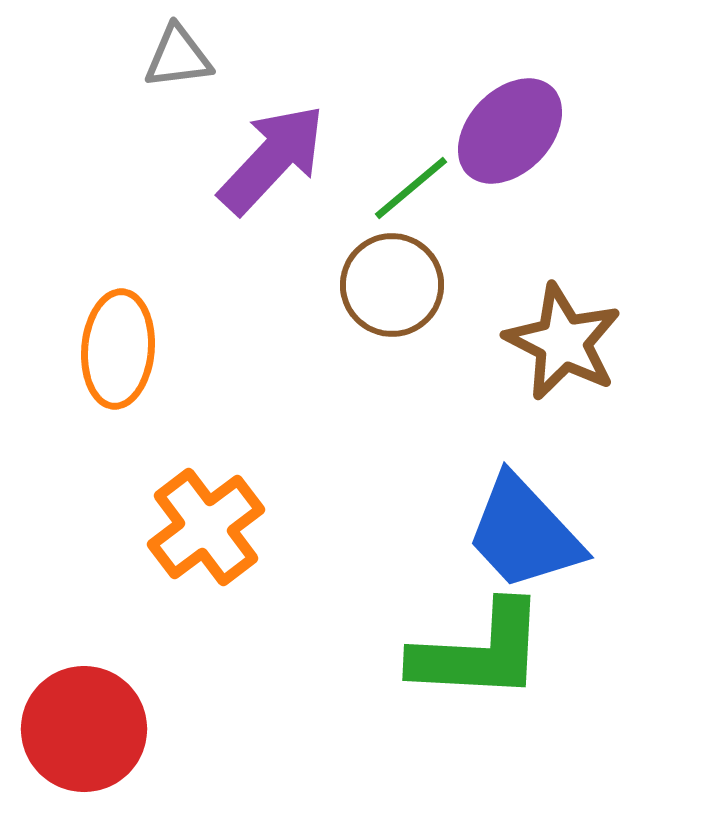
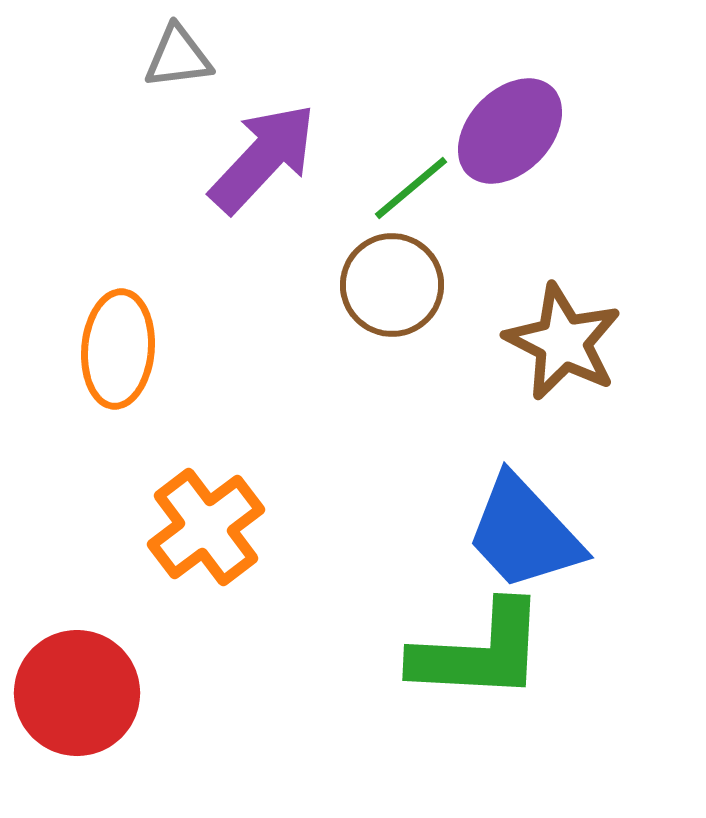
purple arrow: moved 9 px left, 1 px up
red circle: moved 7 px left, 36 px up
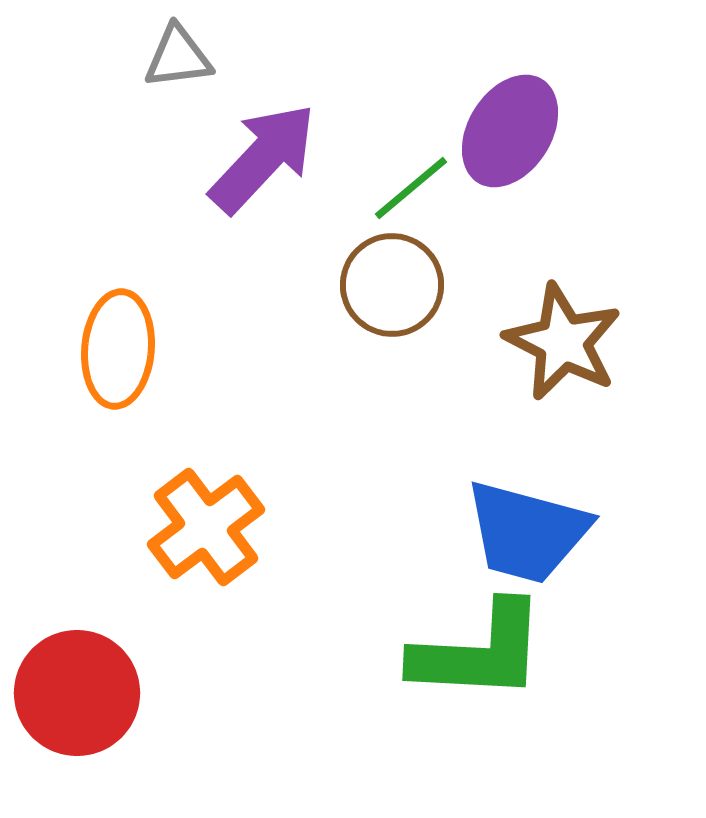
purple ellipse: rotated 12 degrees counterclockwise
blue trapezoid: moved 3 px right, 1 px up; rotated 32 degrees counterclockwise
